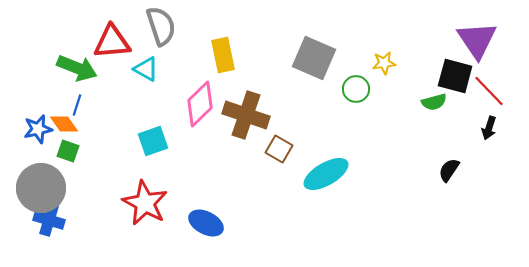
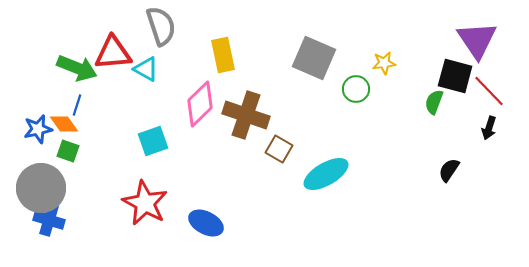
red triangle: moved 1 px right, 11 px down
green semicircle: rotated 125 degrees clockwise
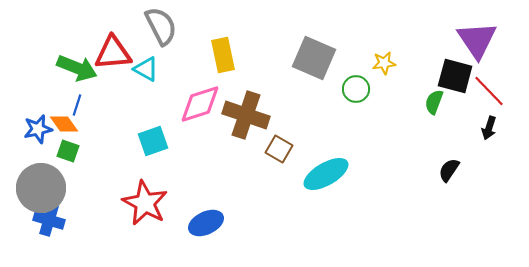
gray semicircle: rotated 9 degrees counterclockwise
pink diamond: rotated 27 degrees clockwise
blue ellipse: rotated 52 degrees counterclockwise
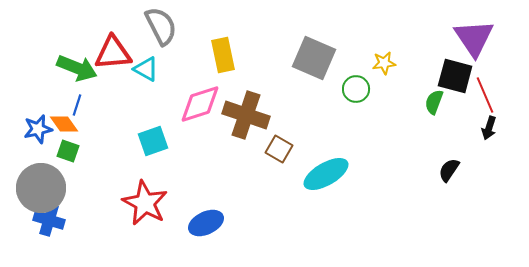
purple triangle: moved 3 px left, 2 px up
red line: moved 4 px left, 4 px down; rotated 21 degrees clockwise
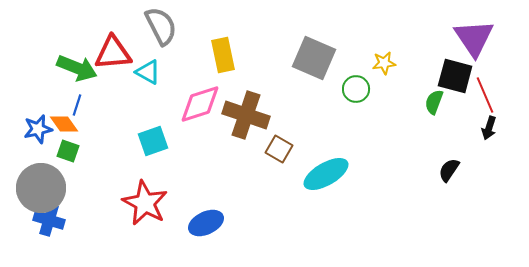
cyan triangle: moved 2 px right, 3 px down
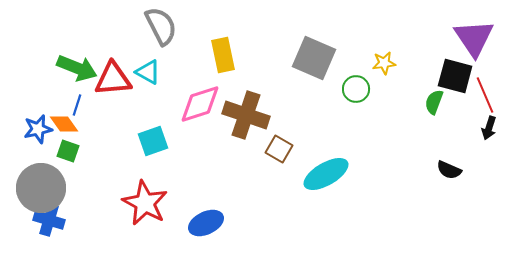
red triangle: moved 26 px down
black semicircle: rotated 100 degrees counterclockwise
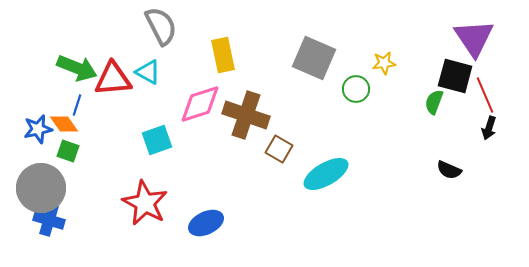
cyan square: moved 4 px right, 1 px up
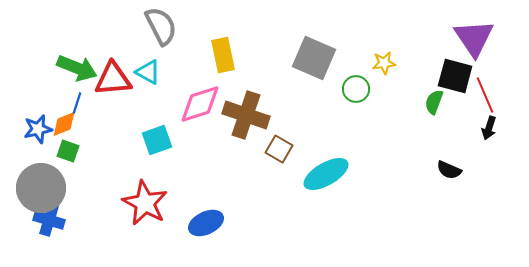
blue line: moved 2 px up
orange diamond: rotated 76 degrees counterclockwise
